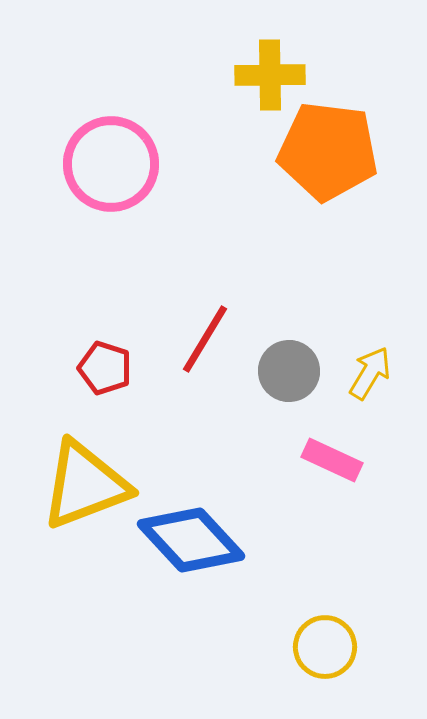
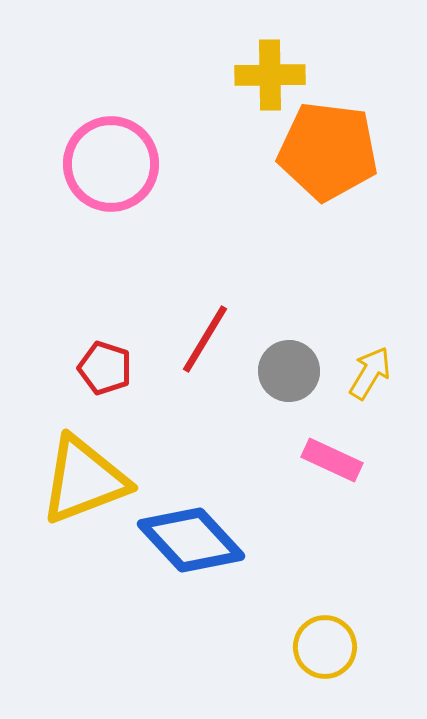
yellow triangle: moved 1 px left, 5 px up
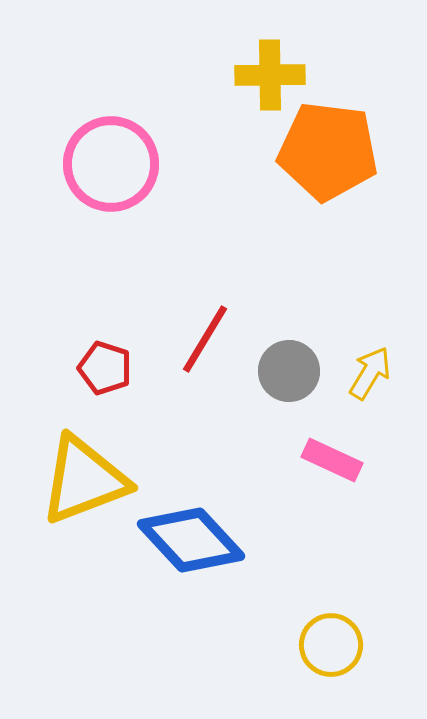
yellow circle: moved 6 px right, 2 px up
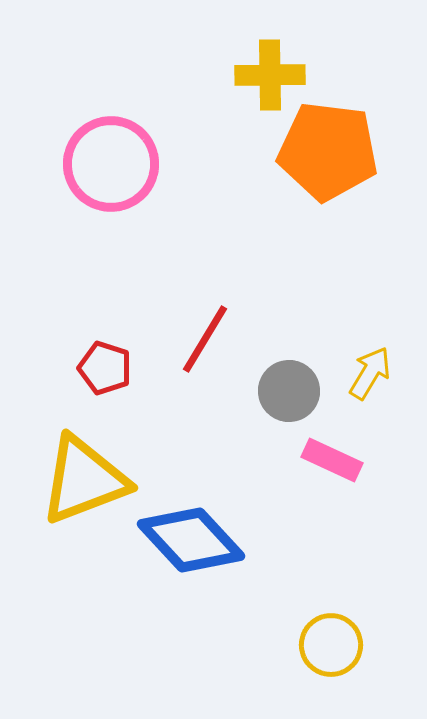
gray circle: moved 20 px down
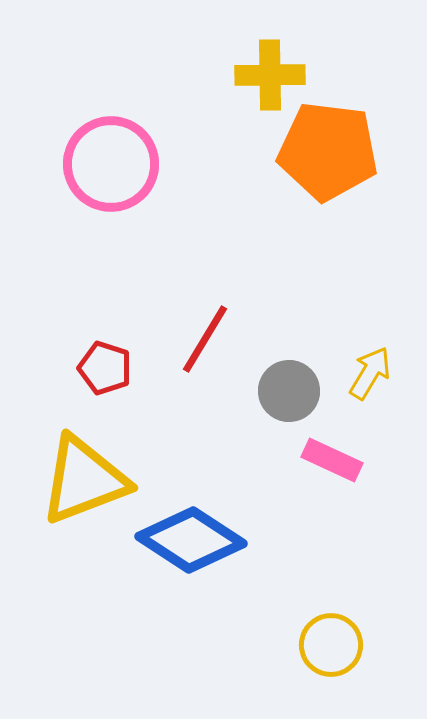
blue diamond: rotated 14 degrees counterclockwise
